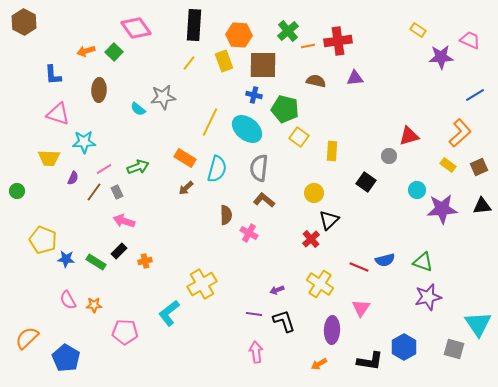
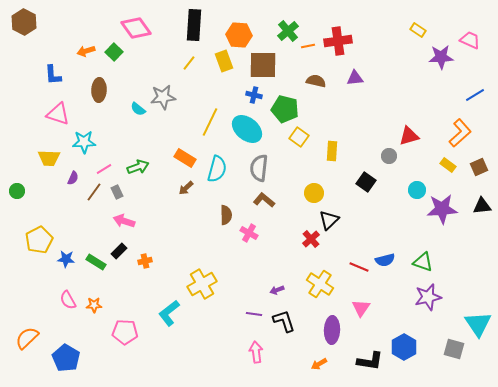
yellow pentagon at (43, 240): moved 4 px left; rotated 24 degrees clockwise
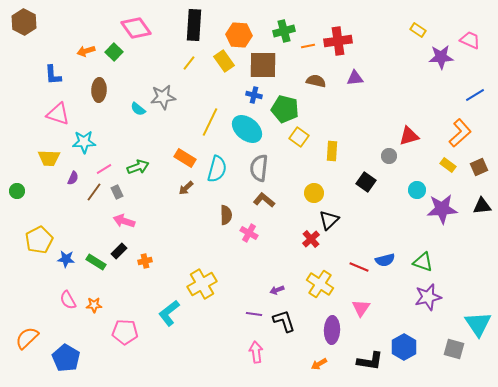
green cross at (288, 31): moved 4 px left; rotated 25 degrees clockwise
yellow rectangle at (224, 61): rotated 15 degrees counterclockwise
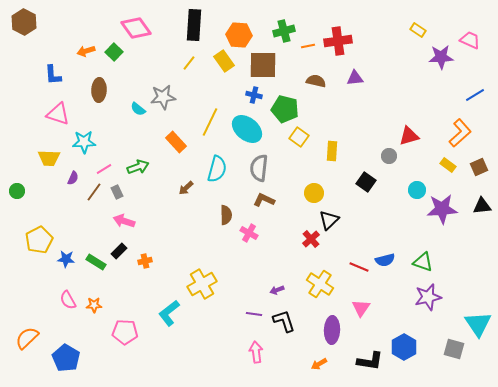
orange rectangle at (185, 158): moved 9 px left, 16 px up; rotated 15 degrees clockwise
brown L-shape at (264, 200): rotated 15 degrees counterclockwise
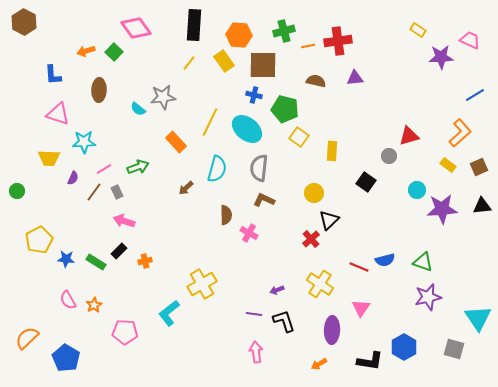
orange star at (94, 305): rotated 28 degrees counterclockwise
cyan triangle at (478, 324): moved 6 px up
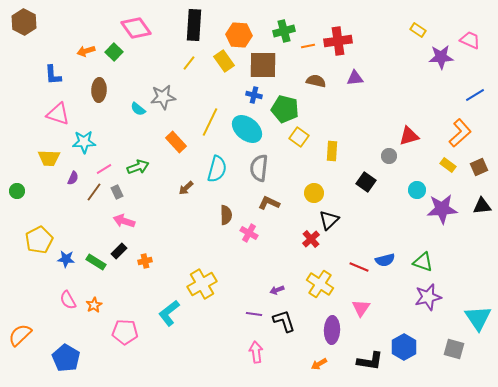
brown L-shape at (264, 200): moved 5 px right, 3 px down
orange semicircle at (27, 338): moved 7 px left, 3 px up
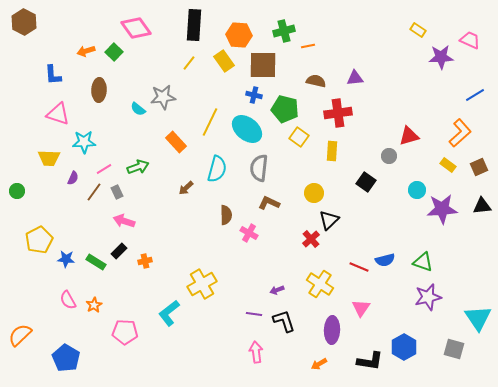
red cross at (338, 41): moved 72 px down
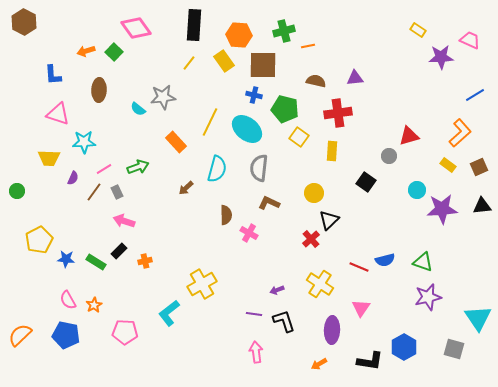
blue pentagon at (66, 358): moved 23 px up; rotated 20 degrees counterclockwise
